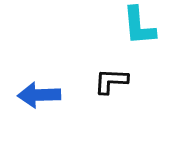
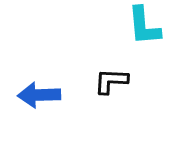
cyan L-shape: moved 5 px right
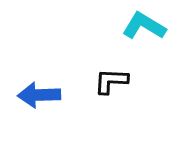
cyan L-shape: rotated 126 degrees clockwise
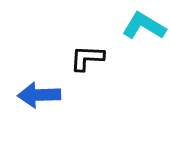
black L-shape: moved 24 px left, 23 px up
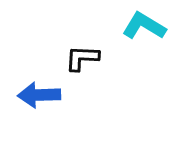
black L-shape: moved 5 px left
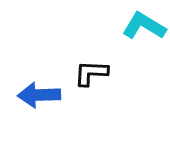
black L-shape: moved 9 px right, 15 px down
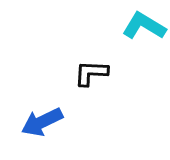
blue arrow: moved 3 px right, 27 px down; rotated 24 degrees counterclockwise
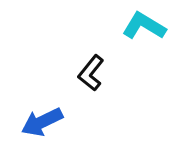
black L-shape: rotated 54 degrees counterclockwise
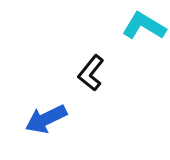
blue arrow: moved 4 px right, 3 px up
